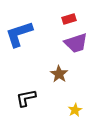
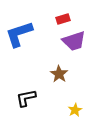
red rectangle: moved 6 px left
purple trapezoid: moved 2 px left, 2 px up
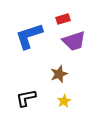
blue L-shape: moved 10 px right, 2 px down
brown star: rotated 18 degrees clockwise
yellow star: moved 11 px left, 9 px up
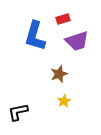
blue L-shape: moved 6 px right; rotated 56 degrees counterclockwise
purple trapezoid: moved 3 px right
black L-shape: moved 8 px left, 14 px down
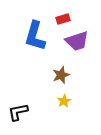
brown star: moved 2 px right, 1 px down
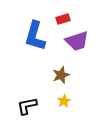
black L-shape: moved 9 px right, 6 px up
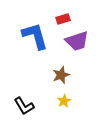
blue L-shape: rotated 148 degrees clockwise
black L-shape: moved 3 px left; rotated 110 degrees counterclockwise
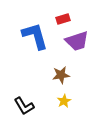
brown star: rotated 12 degrees clockwise
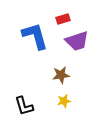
yellow star: rotated 16 degrees clockwise
black L-shape: rotated 15 degrees clockwise
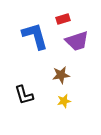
black L-shape: moved 11 px up
